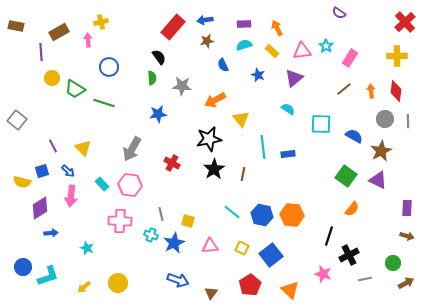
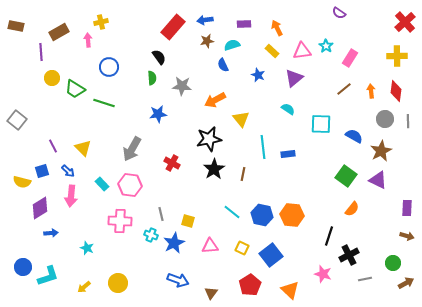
cyan semicircle at (244, 45): moved 12 px left
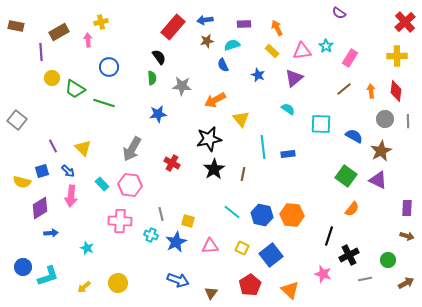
blue star at (174, 243): moved 2 px right, 1 px up
green circle at (393, 263): moved 5 px left, 3 px up
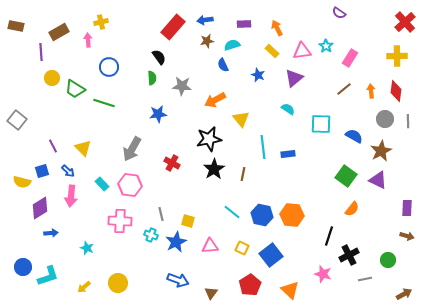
brown arrow at (406, 283): moved 2 px left, 11 px down
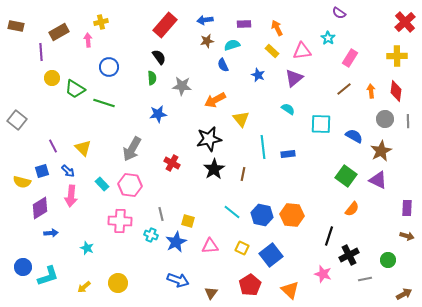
red rectangle at (173, 27): moved 8 px left, 2 px up
cyan star at (326, 46): moved 2 px right, 8 px up
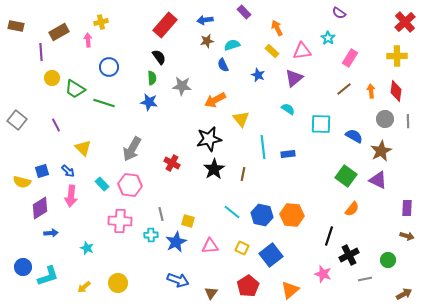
purple rectangle at (244, 24): moved 12 px up; rotated 48 degrees clockwise
blue star at (158, 114): moved 9 px left, 12 px up; rotated 18 degrees clockwise
purple line at (53, 146): moved 3 px right, 21 px up
cyan cross at (151, 235): rotated 24 degrees counterclockwise
red pentagon at (250, 285): moved 2 px left, 1 px down
orange triangle at (290, 290): rotated 36 degrees clockwise
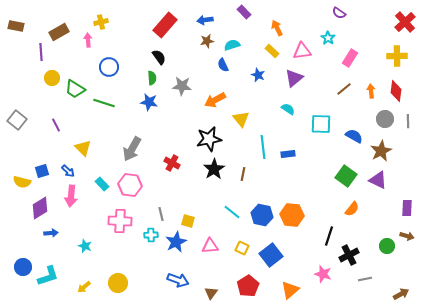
cyan star at (87, 248): moved 2 px left, 2 px up
green circle at (388, 260): moved 1 px left, 14 px up
brown arrow at (404, 294): moved 3 px left
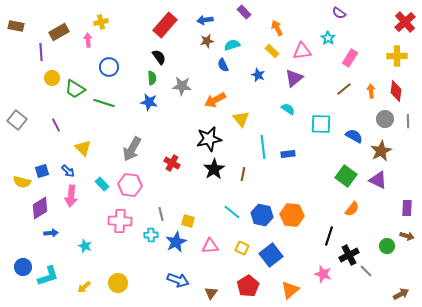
gray line at (365, 279): moved 1 px right, 8 px up; rotated 56 degrees clockwise
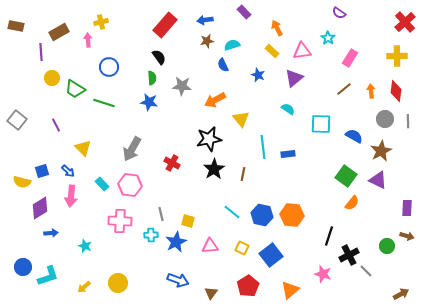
orange semicircle at (352, 209): moved 6 px up
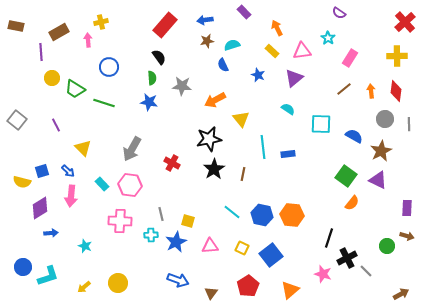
gray line at (408, 121): moved 1 px right, 3 px down
black line at (329, 236): moved 2 px down
black cross at (349, 255): moved 2 px left, 3 px down
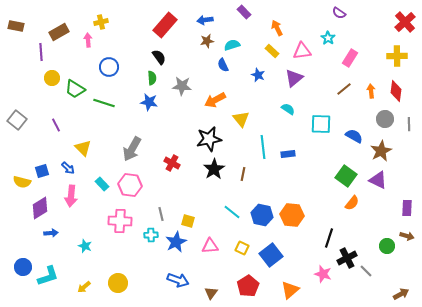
blue arrow at (68, 171): moved 3 px up
